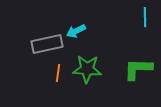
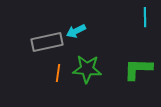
gray rectangle: moved 2 px up
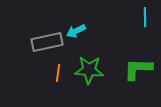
green star: moved 2 px right, 1 px down
